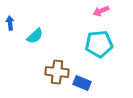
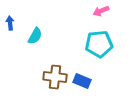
cyan semicircle: rotated 18 degrees counterclockwise
brown cross: moved 2 px left, 5 px down
blue rectangle: moved 2 px up
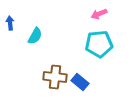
pink arrow: moved 2 px left, 3 px down
blue rectangle: moved 2 px left, 1 px down; rotated 18 degrees clockwise
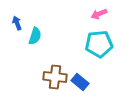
blue arrow: moved 7 px right; rotated 16 degrees counterclockwise
cyan semicircle: rotated 12 degrees counterclockwise
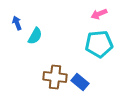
cyan semicircle: rotated 12 degrees clockwise
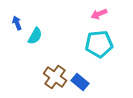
brown cross: rotated 30 degrees clockwise
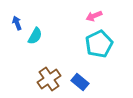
pink arrow: moved 5 px left, 2 px down
cyan pentagon: rotated 20 degrees counterclockwise
brown cross: moved 6 px left, 2 px down; rotated 20 degrees clockwise
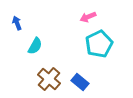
pink arrow: moved 6 px left, 1 px down
cyan semicircle: moved 10 px down
brown cross: rotated 15 degrees counterclockwise
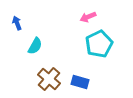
blue rectangle: rotated 24 degrees counterclockwise
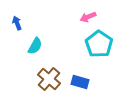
cyan pentagon: rotated 12 degrees counterclockwise
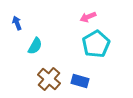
cyan pentagon: moved 3 px left; rotated 8 degrees clockwise
blue rectangle: moved 1 px up
